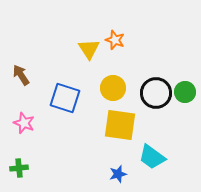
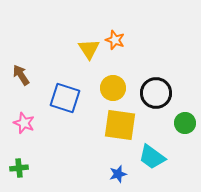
green circle: moved 31 px down
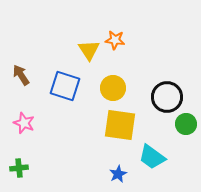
orange star: rotated 12 degrees counterclockwise
yellow triangle: moved 1 px down
black circle: moved 11 px right, 4 px down
blue square: moved 12 px up
green circle: moved 1 px right, 1 px down
blue star: rotated 12 degrees counterclockwise
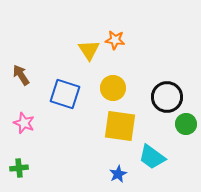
blue square: moved 8 px down
yellow square: moved 1 px down
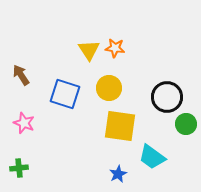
orange star: moved 8 px down
yellow circle: moved 4 px left
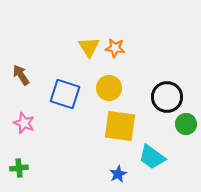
yellow triangle: moved 3 px up
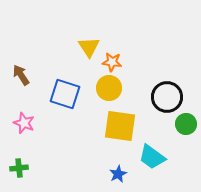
orange star: moved 3 px left, 14 px down
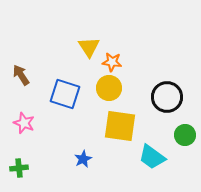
green circle: moved 1 px left, 11 px down
blue star: moved 35 px left, 15 px up
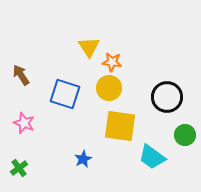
green cross: rotated 30 degrees counterclockwise
